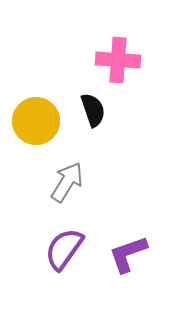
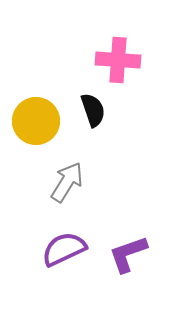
purple semicircle: rotated 30 degrees clockwise
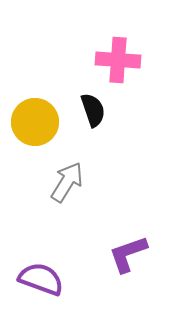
yellow circle: moved 1 px left, 1 px down
purple semicircle: moved 23 px left, 30 px down; rotated 45 degrees clockwise
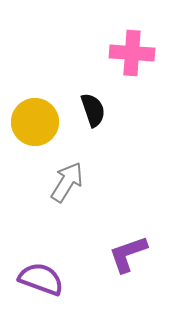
pink cross: moved 14 px right, 7 px up
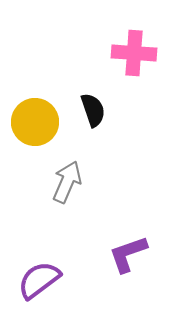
pink cross: moved 2 px right
gray arrow: rotated 9 degrees counterclockwise
purple semicircle: moved 2 px left, 1 px down; rotated 57 degrees counterclockwise
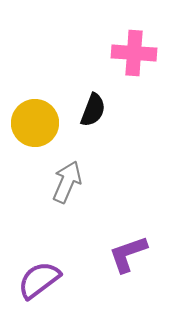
black semicircle: rotated 40 degrees clockwise
yellow circle: moved 1 px down
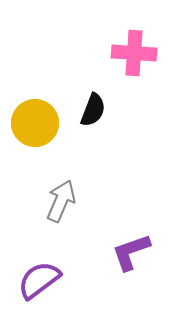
gray arrow: moved 6 px left, 19 px down
purple L-shape: moved 3 px right, 2 px up
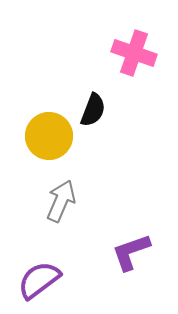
pink cross: rotated 15 degrees clockwise
yellow circle: moved 14 px right, 13 px down
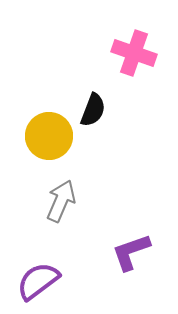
purple semicircle: moved 1 px left, 1 px down
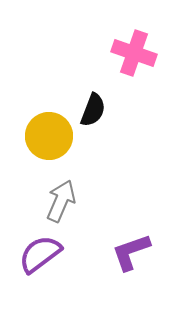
purple semicircle: moved 2 px right, 27 px up
